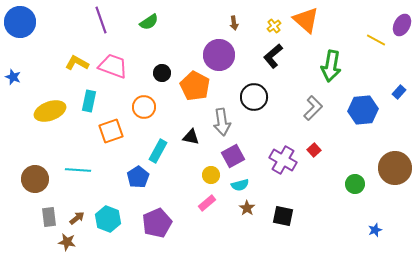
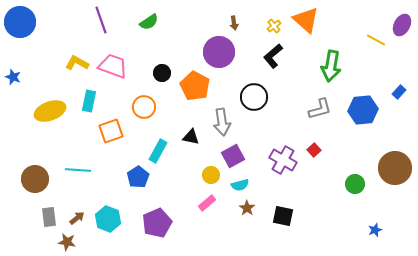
purple circle at (219, 55): moved 3 px up
gray L-shape at (313, 108): moved 7 px right, 1 px down; rotated 30 degrees clockwise
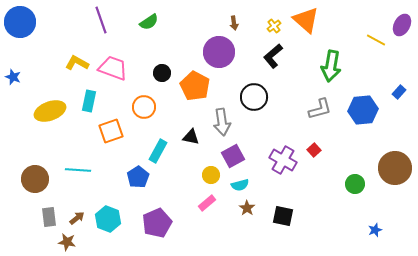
pink trapezoid at (113, 66): moved 2 px down
